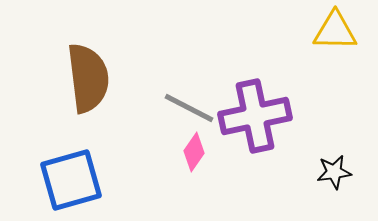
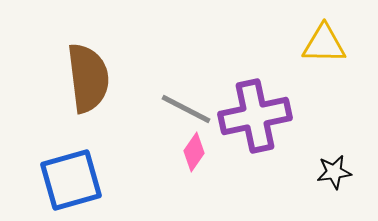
yellow triangle: moved 11 px left, 13 px down
gray line: moved 3 px left, 1 px down
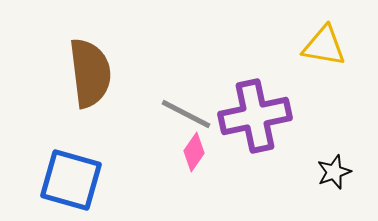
yellow triangle: moved 2 px down; rotated 9 degrees clockwise
brown semicircle: moved 2 px right, 5 px up
gray line: moved 5 px down
black star: rotated 12 degrees counterclockwise
blue square: rotated 32 degrees clockwise
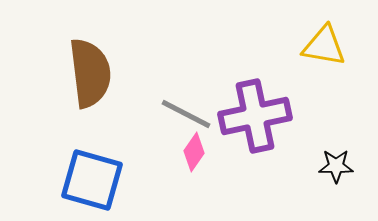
black star: moved 2 px right, 6 px up; rotated 20 degrees clockwise
blue square: moved 21 px right
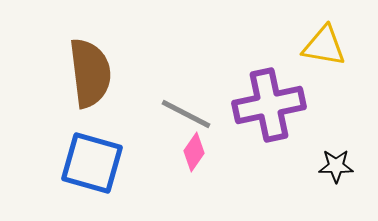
purple cross: moved 14 px right, 11 px up
blue square: moved 17 px up
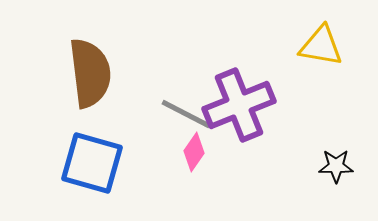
yellow triangle: moved 3 px left
purple cross: moved 30 px left; rotated 10 degrees counterclockwise
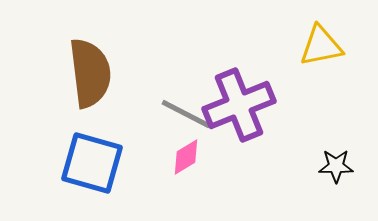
yellow triangle: rotated 21 degrees counterclockwise
pink diamond: moved 8 px left, 5 px down; rotated 24 degrees clockwise
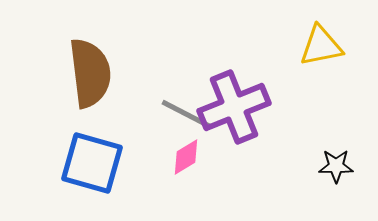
purple cross: moved 5 px left, 2 px down
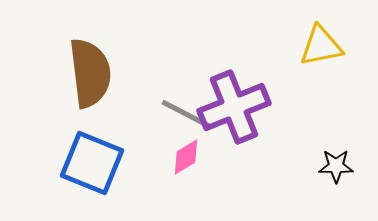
blue square: rotated 6 degrees clockwise
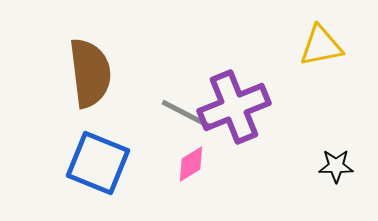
pink diamond: moved 5 px right, 7 px down
blue square: moved 6 px right
